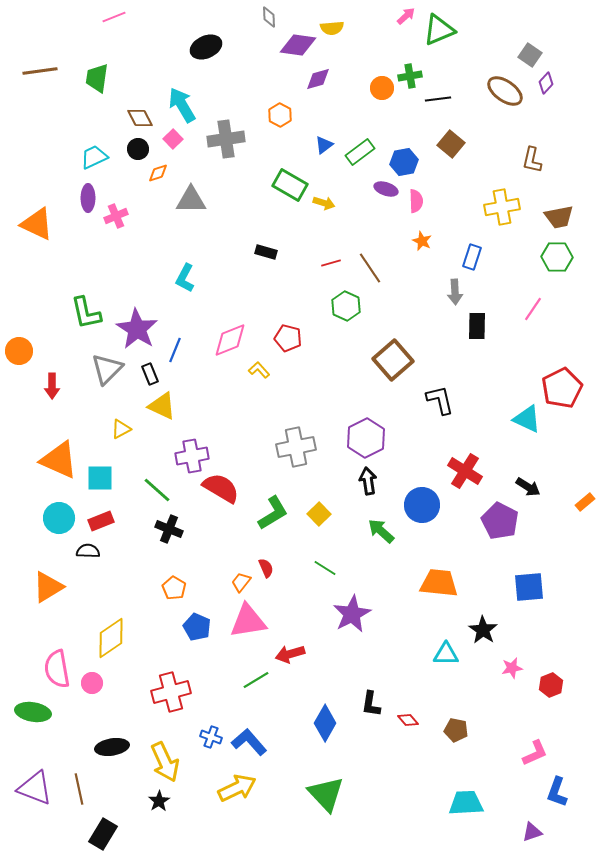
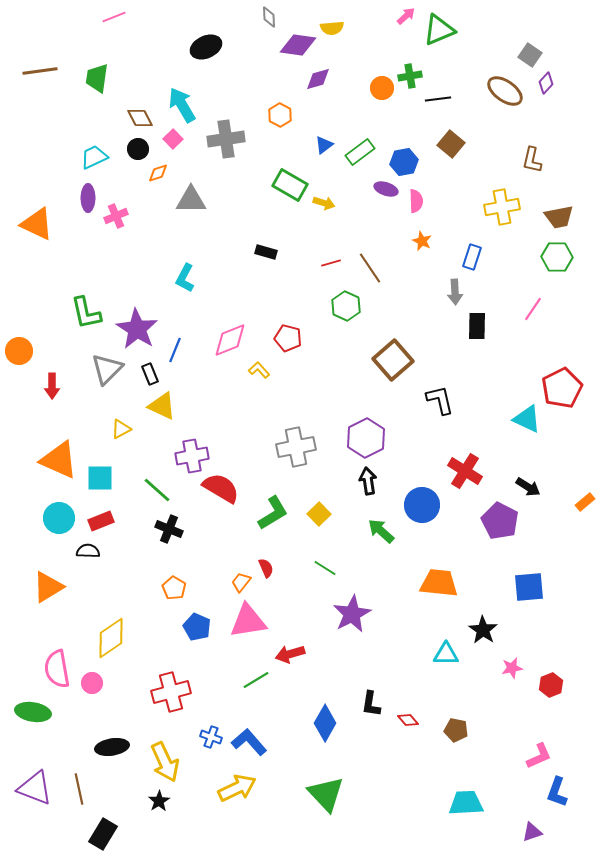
pink L-shape at (535, 753): moved 4 px right, 3 px down
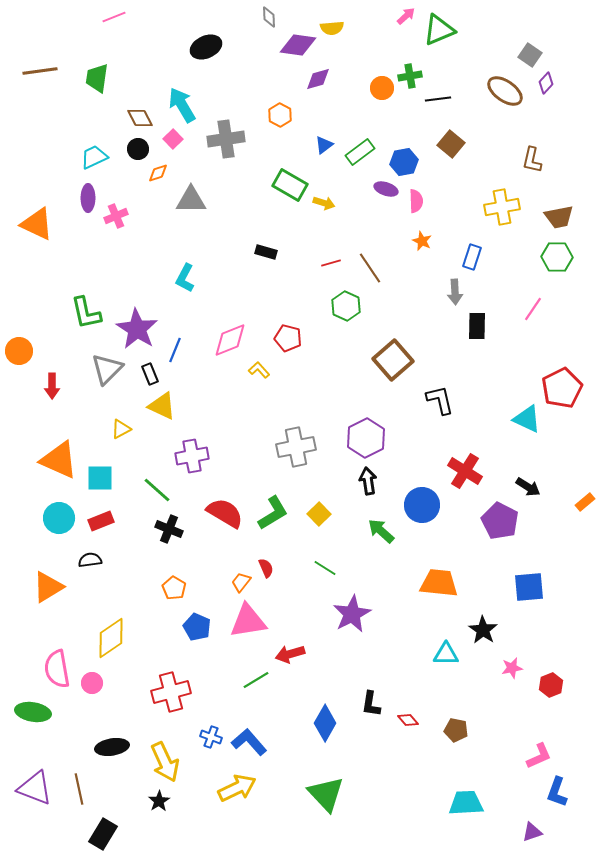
red semicircle at (221, 488): moved 4 px right, 25 px down
black semicircle at (88, 551): moved 2 px right, 9 px down; rotated 10 degrees counterclockwise
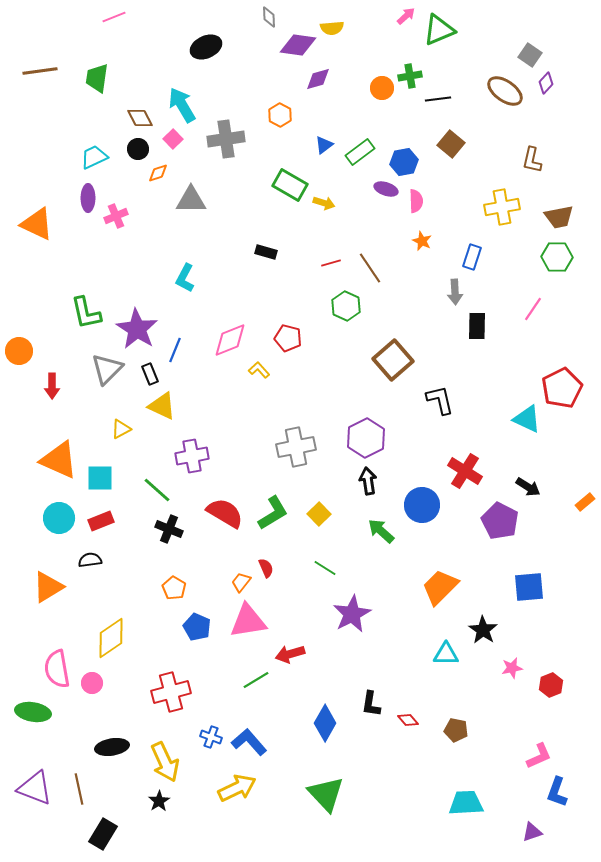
orange trapezoid at (439, 583): moved 1 px right, 4 px down; rotated 51 degrees counterclockwise
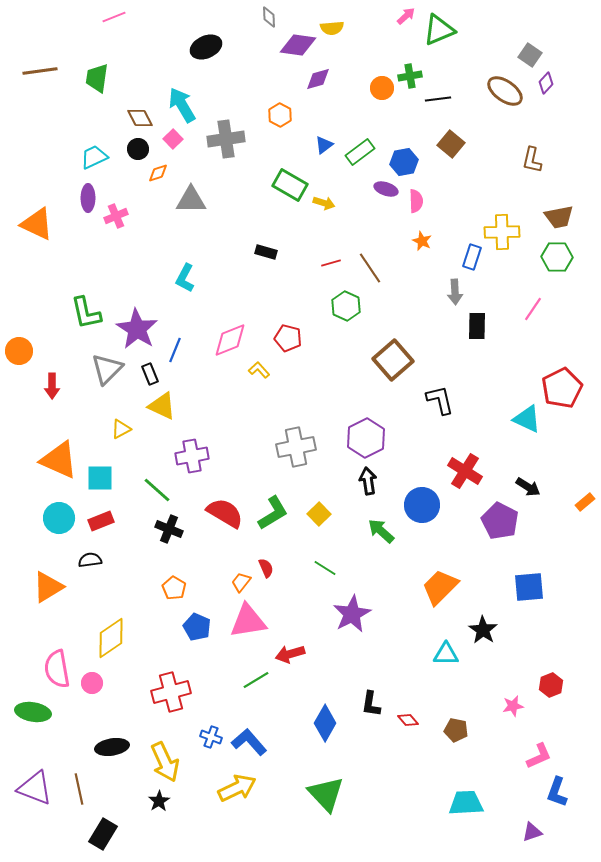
yellow cross at (502, 207): moved 25 px down; rotated 8 degrees clockwise
pink star at (512, 668): moved 1 px right, 38 px down
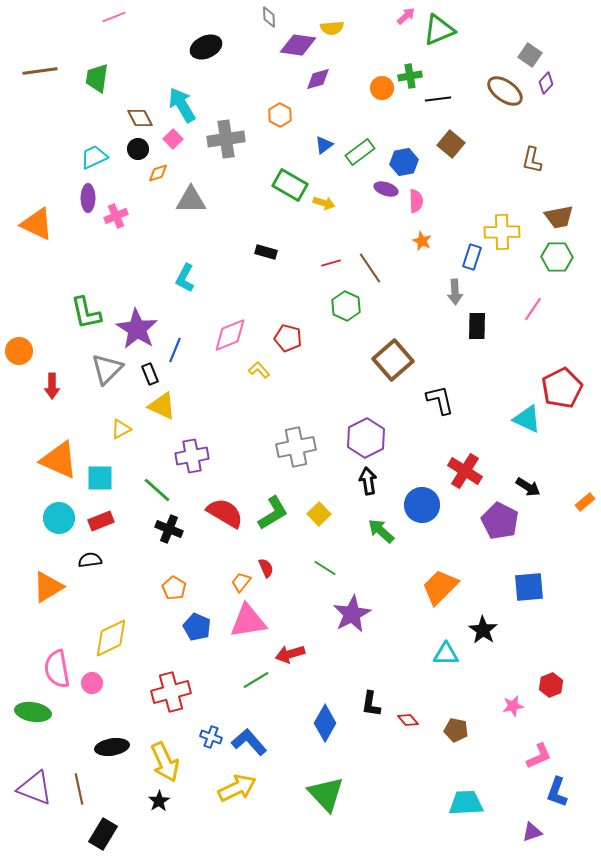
pink diamond at (230, 340): moved 5 px up
yellow diamond at (111, 638): rotated 9 degrees clockwise
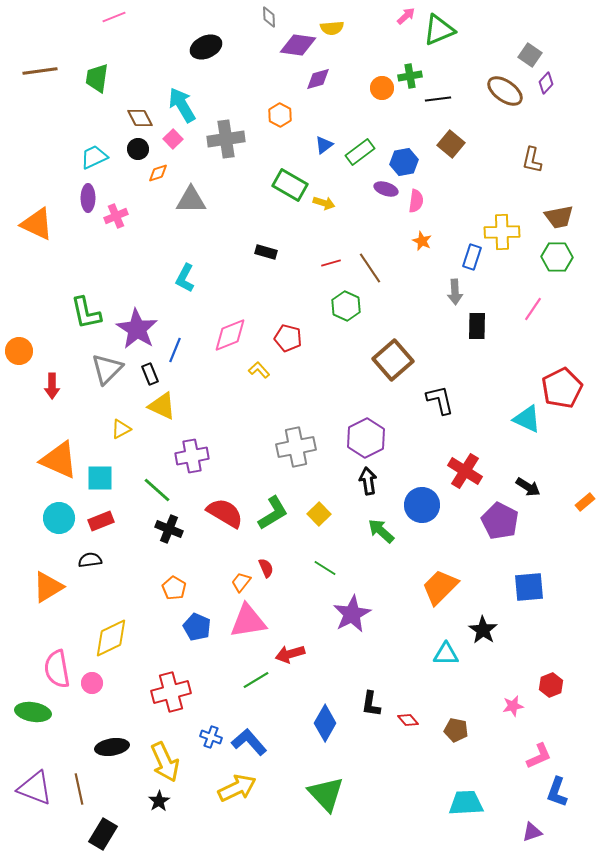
pink semicircle at (416, 201): rotated 10 degrees clockwise
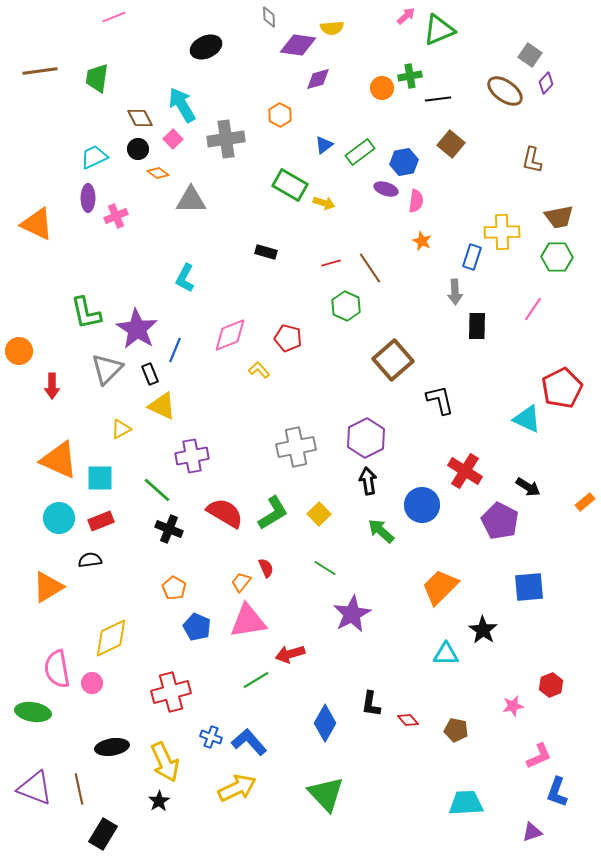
orange diamond at (158, 173): rotated 55 degrees clockwise
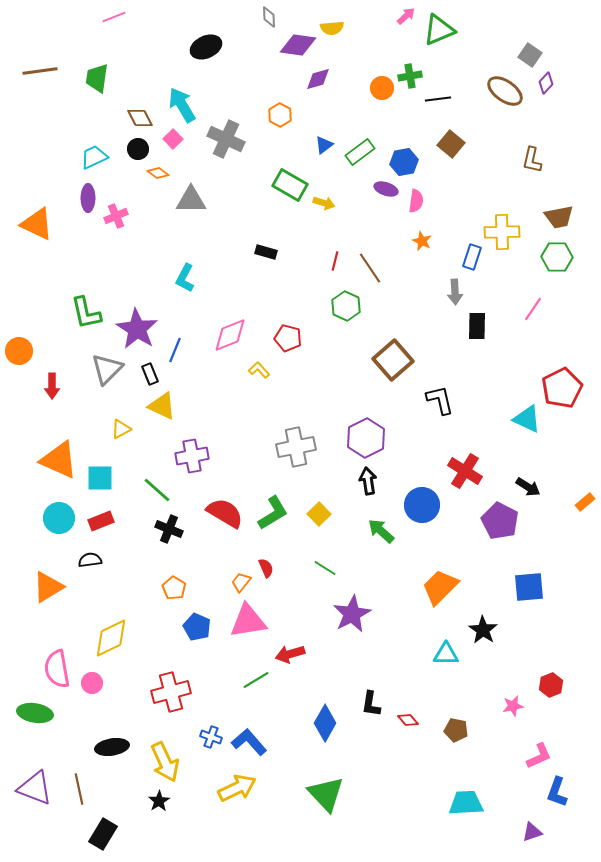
gray cross at (226, 139): rotated 33 degrees clockwise
red line at (331, 263): moved 4 px right, 2 px up; rotated 60 degrees counterclockwise
green ellipse at (33, 712): moved 2 px right, 1 px down
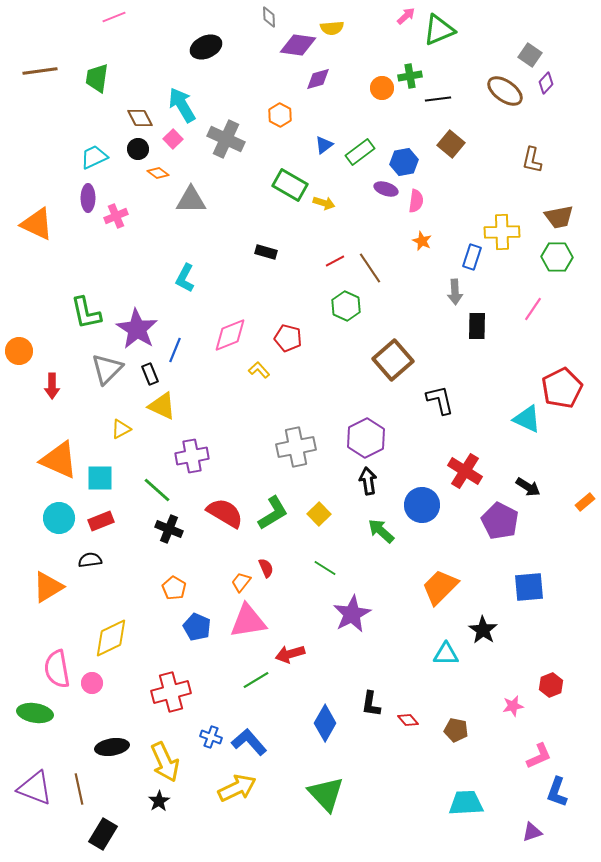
red line at (335, 261): rotated 48 degrees clockwise
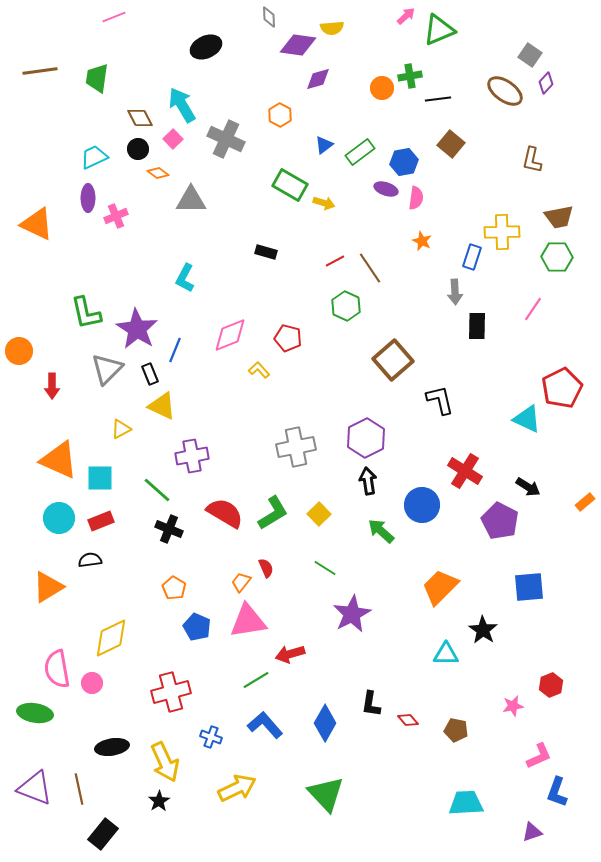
pink semicircle at (416, 201): moved 3 px up
blue L-shape at (249, 742): moved 16 px right, 17 px up
black rectangle at (103, 834): rotated 8 degrees clockwise
